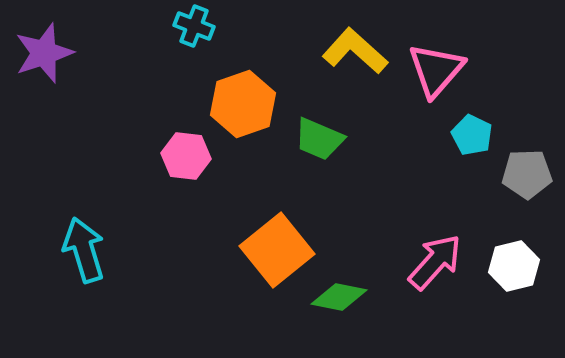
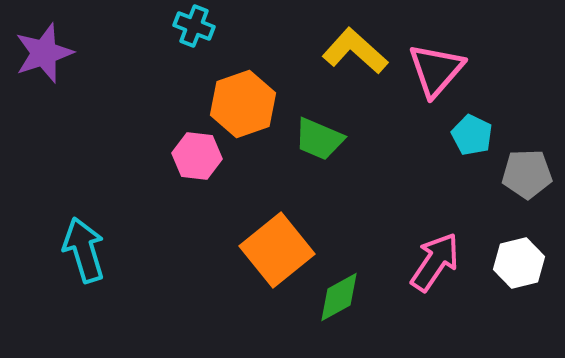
pink hexagon: moved 11 px right
pink arrow: rotated 8 degrees counterclockwise
white hexagon: moved 5 px right, 3 px up
green diamond: rotated 40 degrees counterclockwise
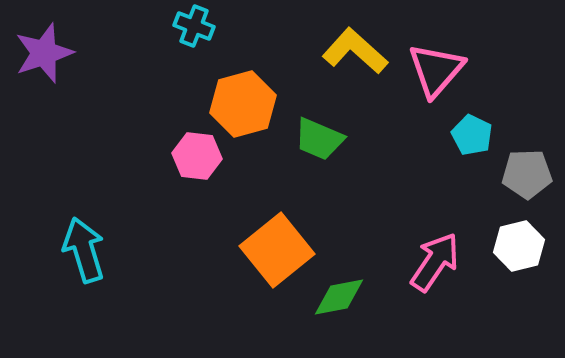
orange hexagon: rotated 4 degrees clockwise
white hexagon: moved 17 px up
green diamond: rotated 18 degrees clockwise
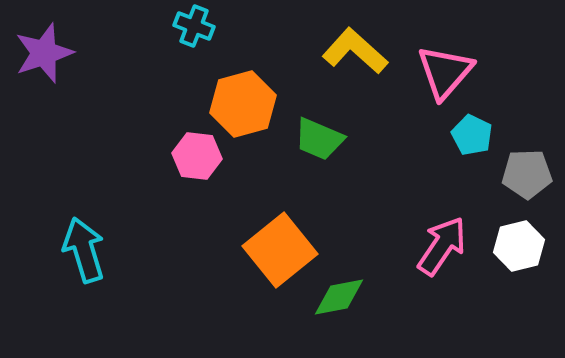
pink triangle: moved 9 px right, 2 px down
orange square: moved 3 px right
pink arrow: moved 7 px right, 16 px up
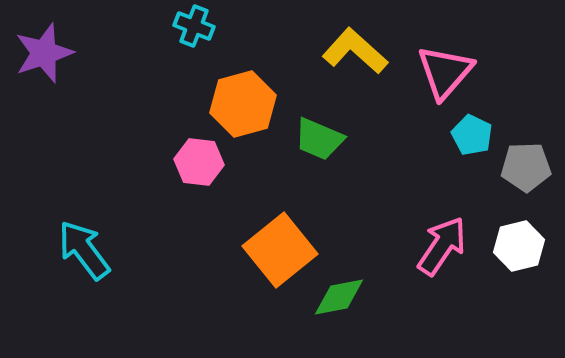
pink hexagon: moved 2 px right, 6 px down
gray pentagon: moved 1 px left, 7 px up
cyan arrow: rotated 20 degrees counterclockwise
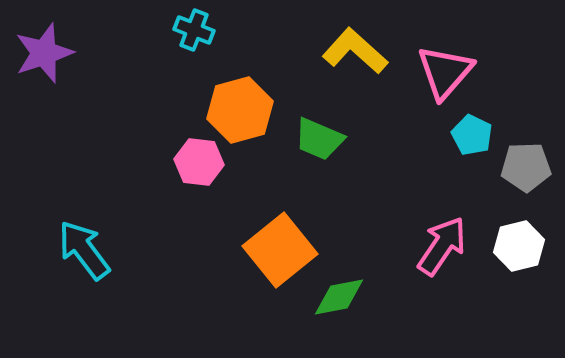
cyan cross: moved 4 px down
orange hexagon: moved 3 px left, 6 px down
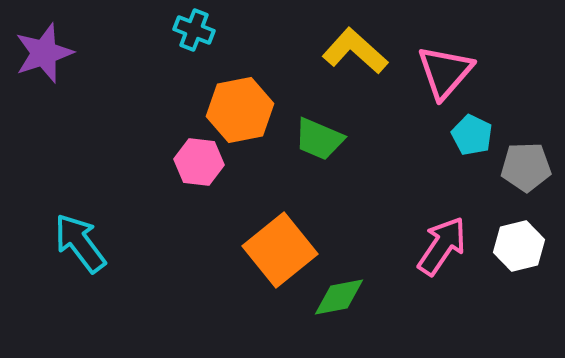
orange hexagon: rotated 4 degrees clockwise
cyan arrow: moved 4 px left, 7 px up
